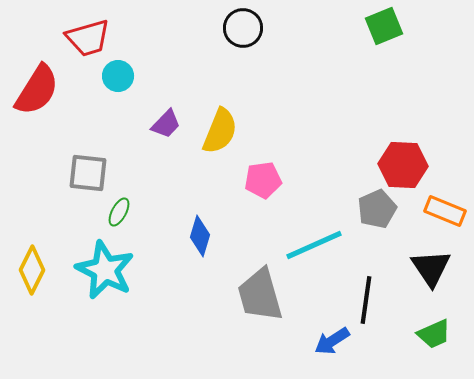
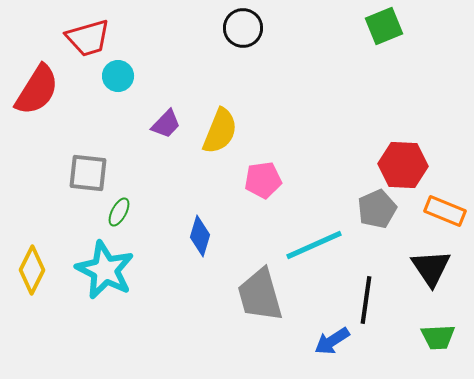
green trapezoid: moved 4 px right, 3 px down; rotated 21 degrees clockwise
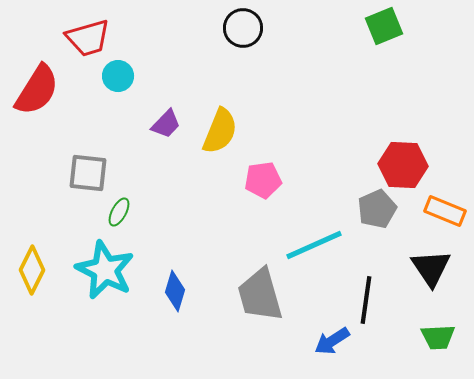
blue diamond: moved 25 px left, 55 px down
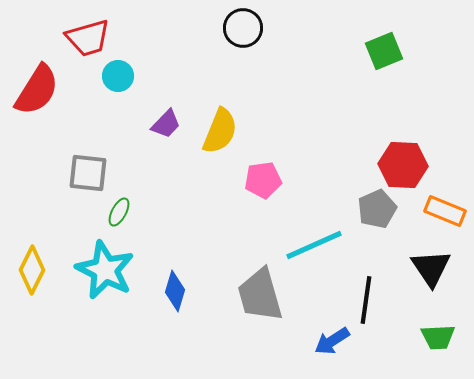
green square: moved 25 px down
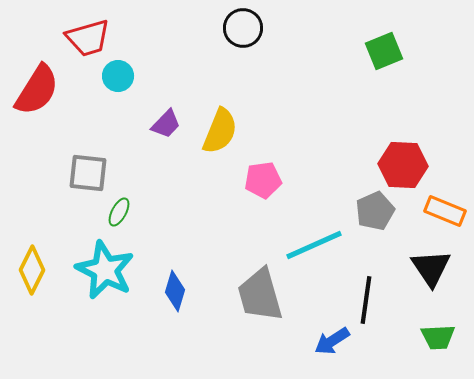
gray pentagon: moved 2 px left, 2 px down
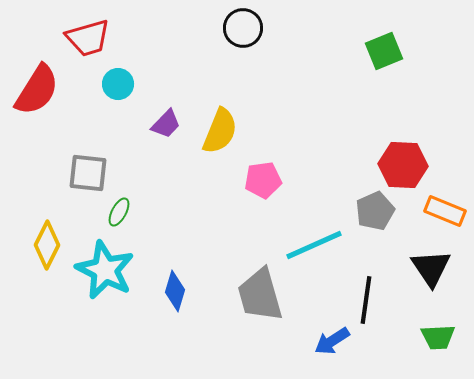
cyan circle: moved 8 px down
yellow diamond: moved 15 px right, 25 px up
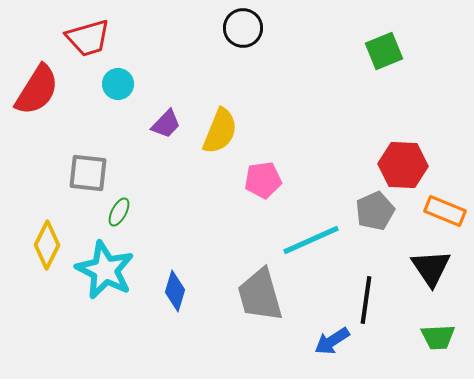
cyan line: moved 3 px left, 5 px up
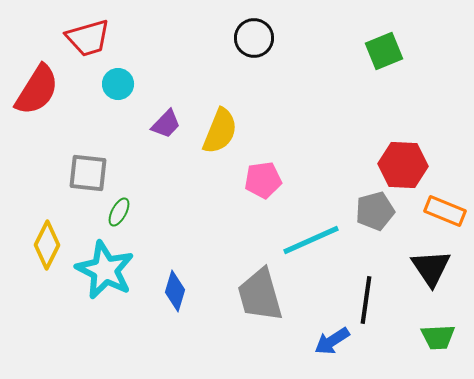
black circle: moved 11 px right, 10 px down
gray pentagon: rotated 9 degrees clockwise
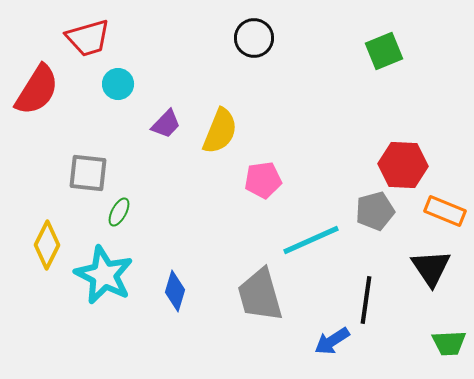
cyan star: moved 1 px left, 5 px down
green trapezoid: moved 11 px right, 6 px down
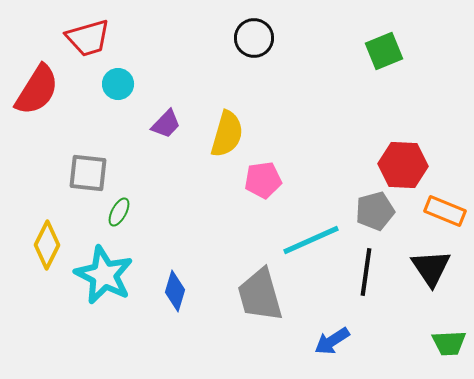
yellow semicircle: moved 7 px right, 3 px down; rotated 6 degrees counterclockwise
black line: moved 28 px up
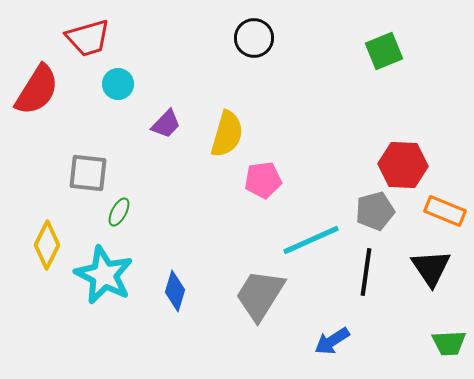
gray trapezoid: rotated 48 degrees clockwise
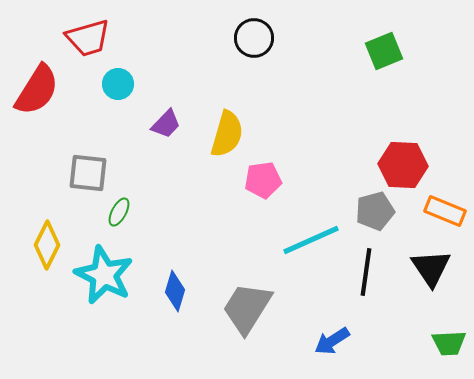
gray trapezoid: moved 13 px left, 13 px down
